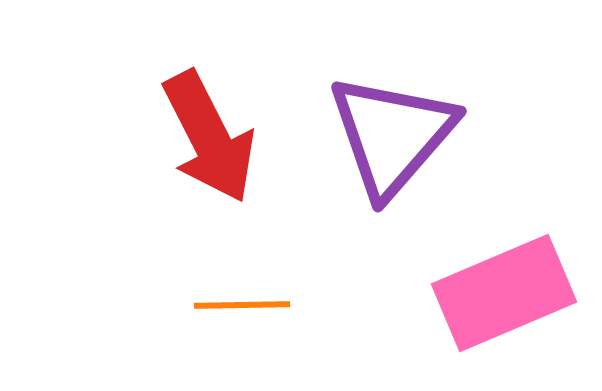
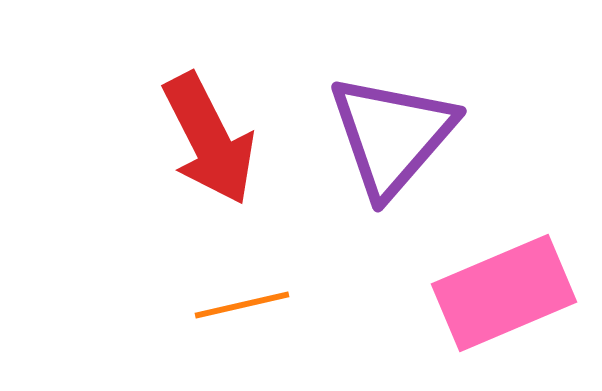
red arrow: moved 2 px down
orange line: rotated 12 degrees counterclockwise
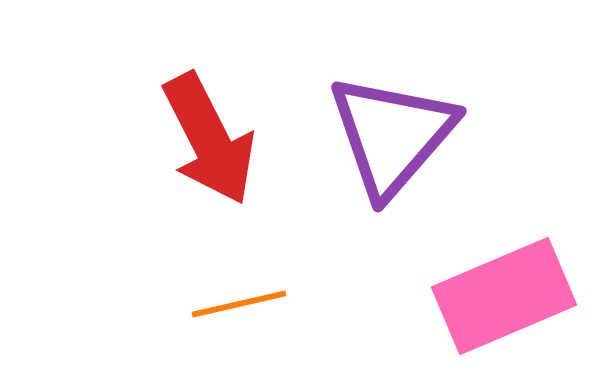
pink rectangle: moved 3 px down
orange line: moved 3 px left, 1 px up
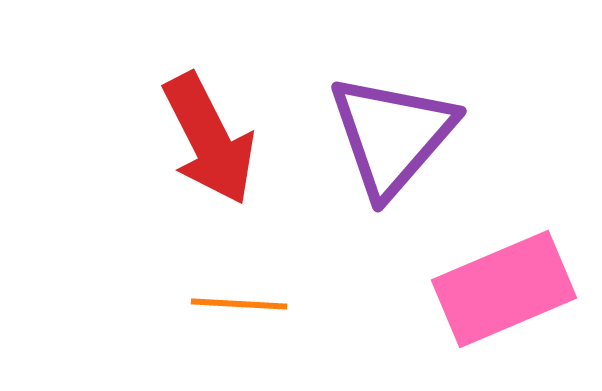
pink rectangle: moved 7 px up
orange line: rotated 16 degrees clockwise
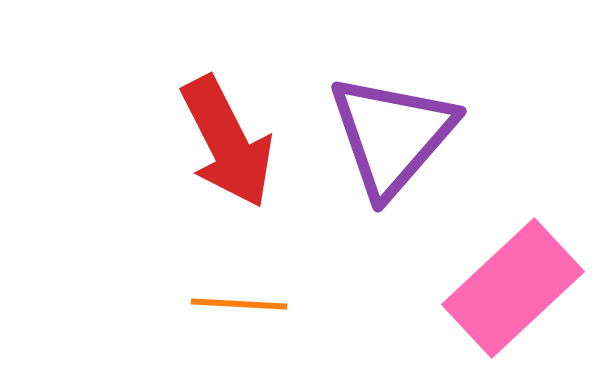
red arrow: moved 18 px right, 3 px down
pink rectangle: moved 9 px right, 1 px up; rotated 20 degrees counterclockwise
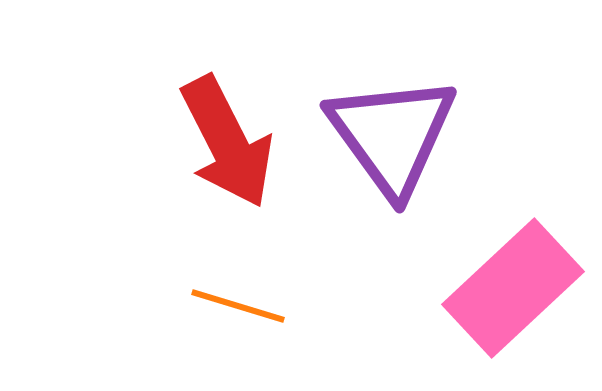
purple triangle: rotated 17 degrees counterclockwise
orange line: moved 1 px left, 2 px down; rotated 14 degrees clockwise
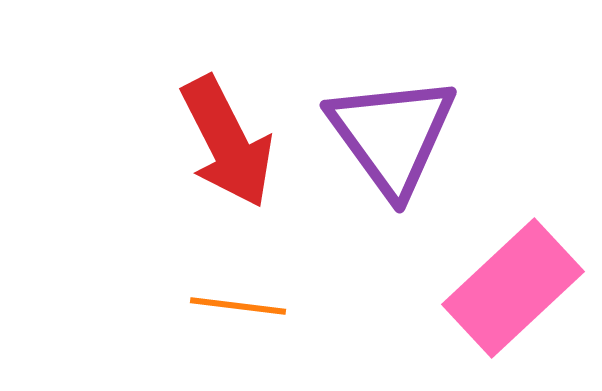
orange line: rotated 10 degrees counterclockwise
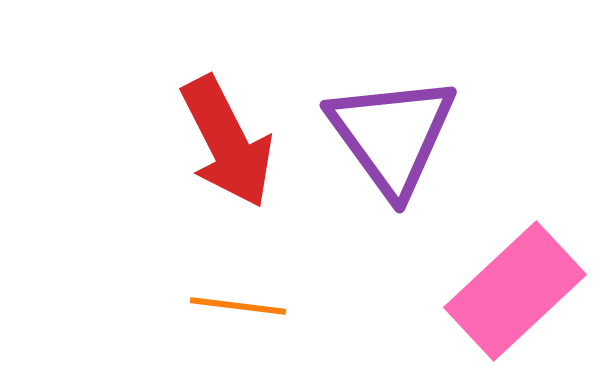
pink rectangle: moved 2 px right, 3 px down
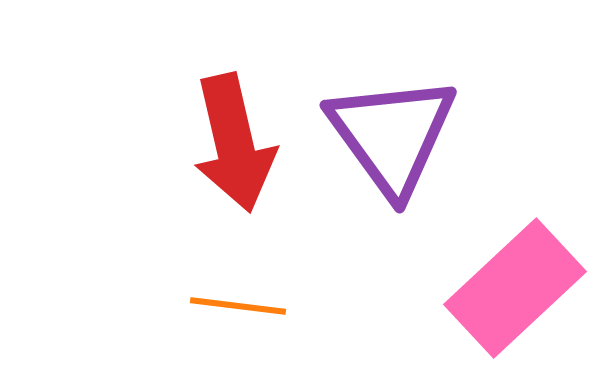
red arrow: moved 7 px right, 1 px down; rotated 14 degrees clockwise
pink rectangle: moved 3 px up
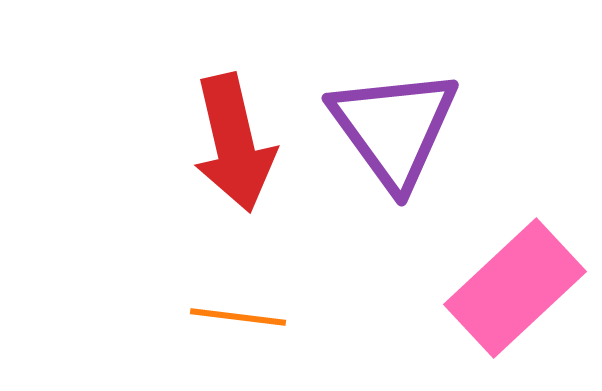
purple triangle: moved 2 px right, 7 px up
orange line: moved 11 px down
